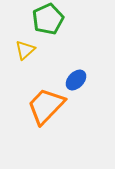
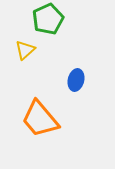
blue ellipse: rotated 30 degrees counterclockwise
orange trapezoid: moved 6 px left, 13 px down; rotated 84 degrees counterclockwise
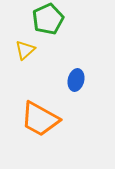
orange trapezoid: rotated 21 degrees counterclockwise
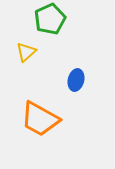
green pentagon: moved 2 px right
yellow triangle: moved 1 px right, 2 px down
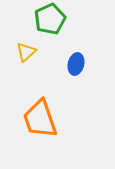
blue ellipse: moved 16 px up
orange trapezoid: rotated 42 degrees clockwise
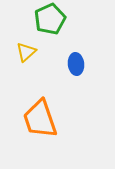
blue ellipse: rotated 20 degrees counterclockwise
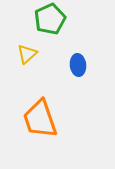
yellow triangle: moved 1 px right, 2 px down
blue ellipse: moved 2 px right, 1 px down
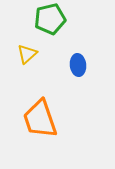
green pentagon: rotated 12 degrees clockwise
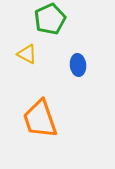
green pentagon: rotated 12 degrees counterclockwise
yellow triangle: rotated 50 degrees counterclockwise
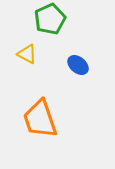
blue ellipse: rotated 45 degrees counterclockwise
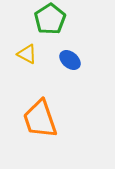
green pentagon: rotated 8 degrees counterclockwise
blue ellipse: moved 8 px left, 5 px up
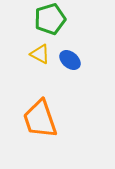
green pentagon: rotated 16 degrees clockwise
yellow triangle: moved 13 px right
